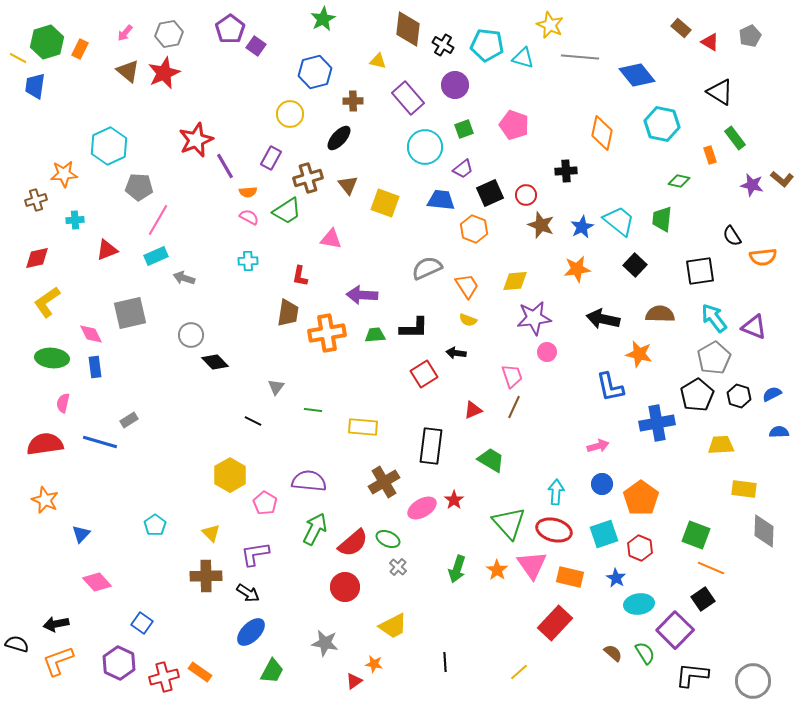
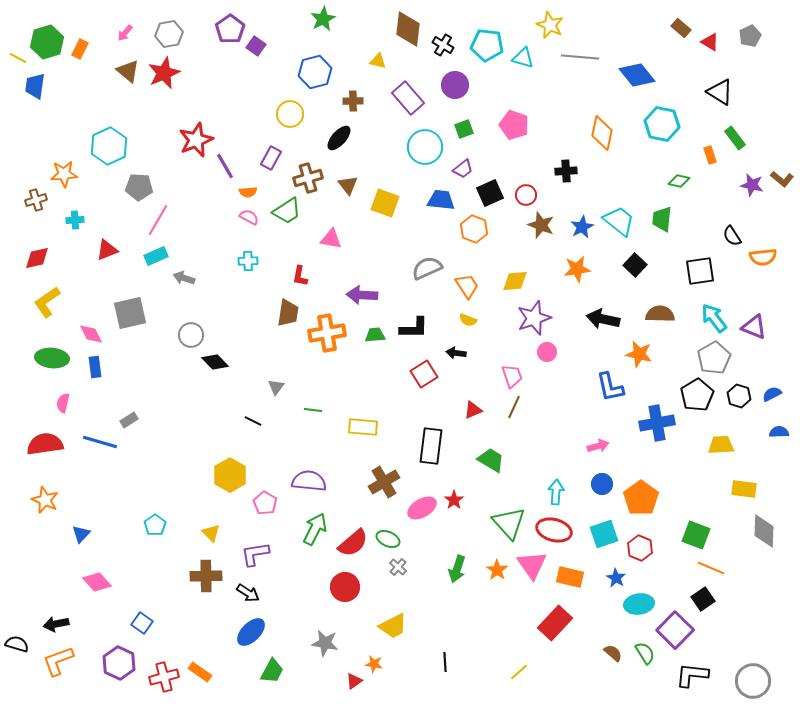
purple star at (534, 318): rotated 12 degrees counterclockwise
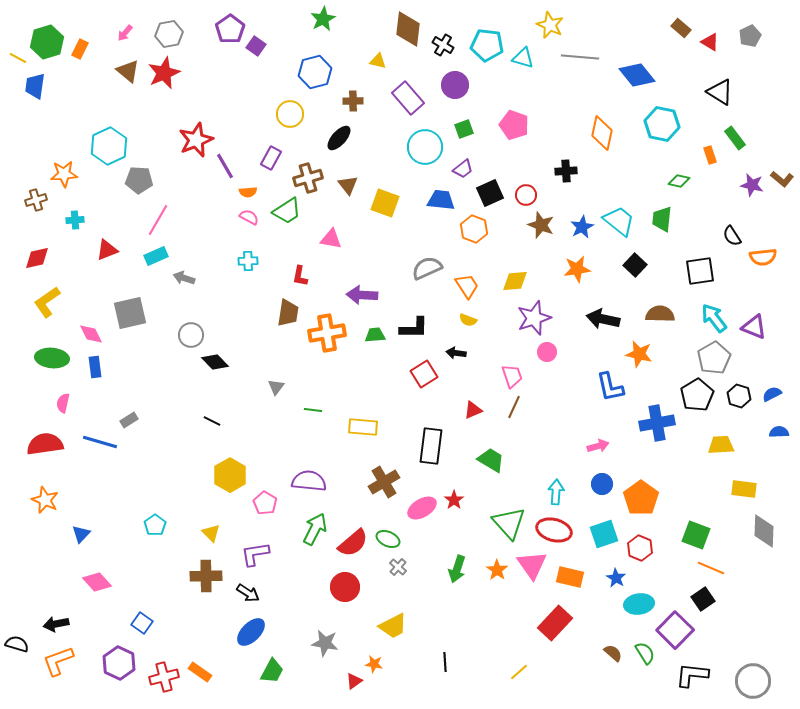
gray pentagon at (139, 187): moved 7 px up
black line at (253, 421): moved 41 px left
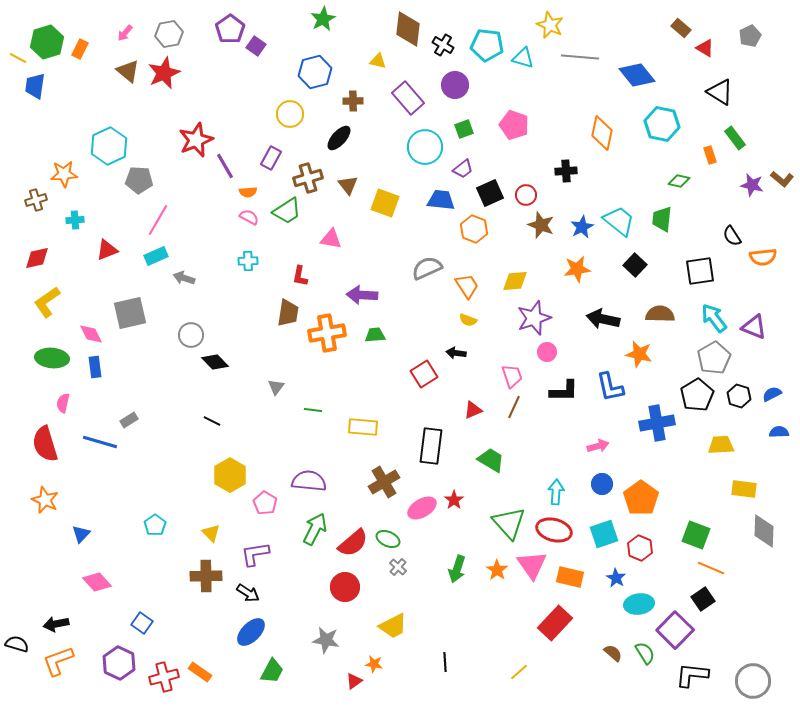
red triangle at (710, 42): moved 5 px left, 6 px down
black L-shape at (414, 328): moved 150 px right, 63 px down
red semicircle at (45, 444): rotated 99 degrees counterclockwise
gray star at (325, 643): moved 1 px right, 3 px up
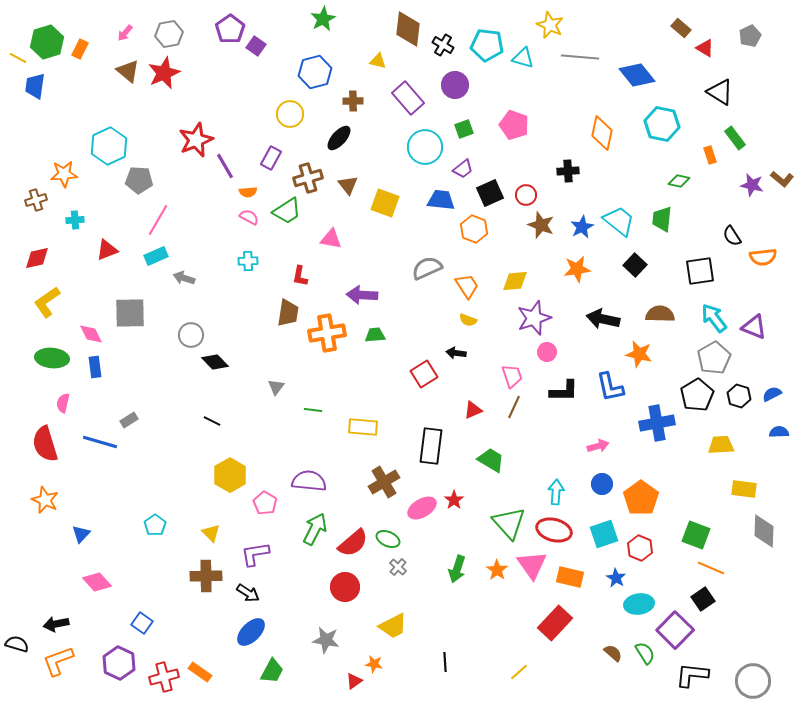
black cross at (566, 171): moved 2 px right
gray square at (130, 313): rotated 12 degrees clockwise
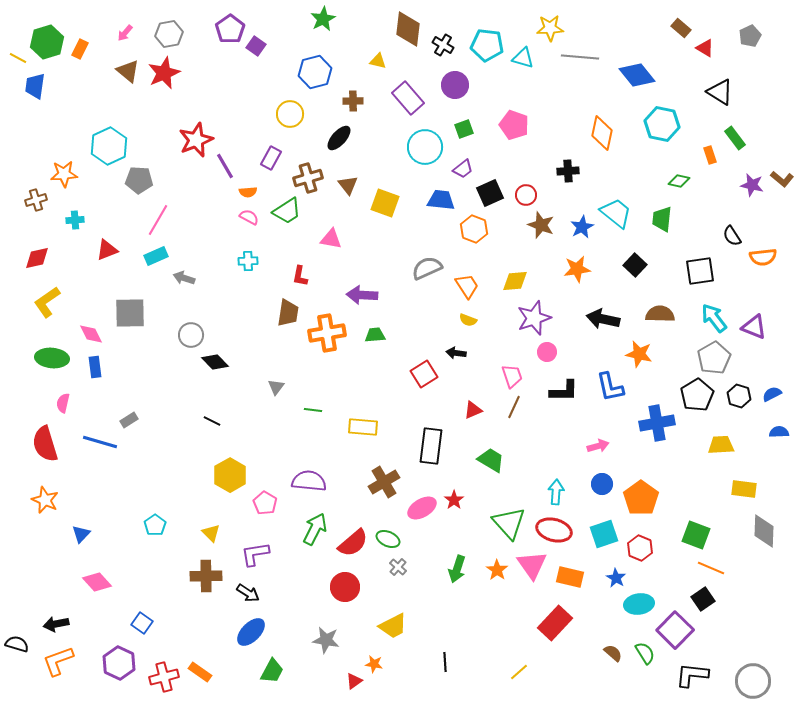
yellow star at (550, 25): moved 3 px down; rotated 28 degrees counterclockwise
cyan trapezoid at (619, 221): moved 3 px left, 8 px up
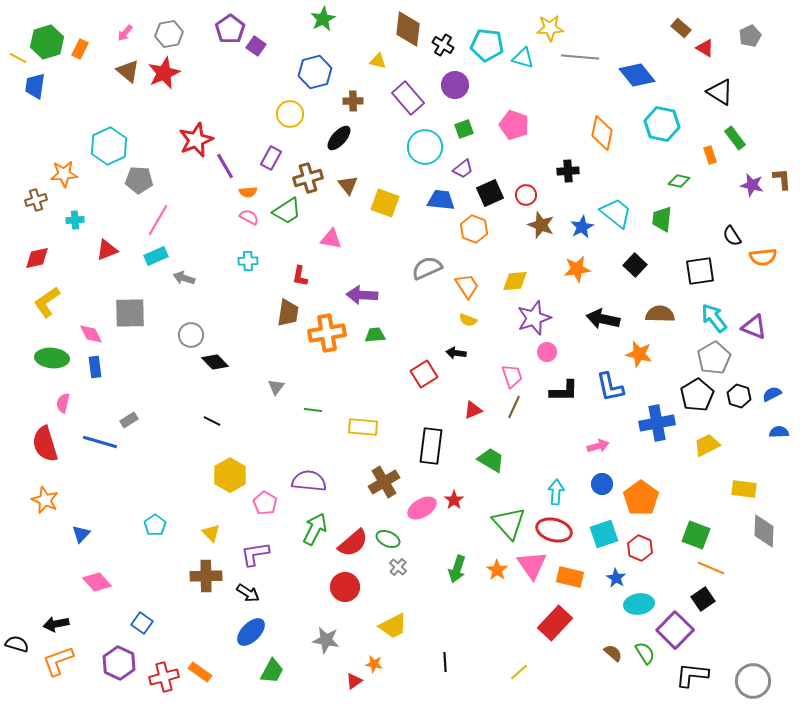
brown L-shape at (782, 179): rotated 135 degrees counterclockwise
yellow trapezoid at (721, 445): moved 14 px left; rotated 24 degrees counterclockwise
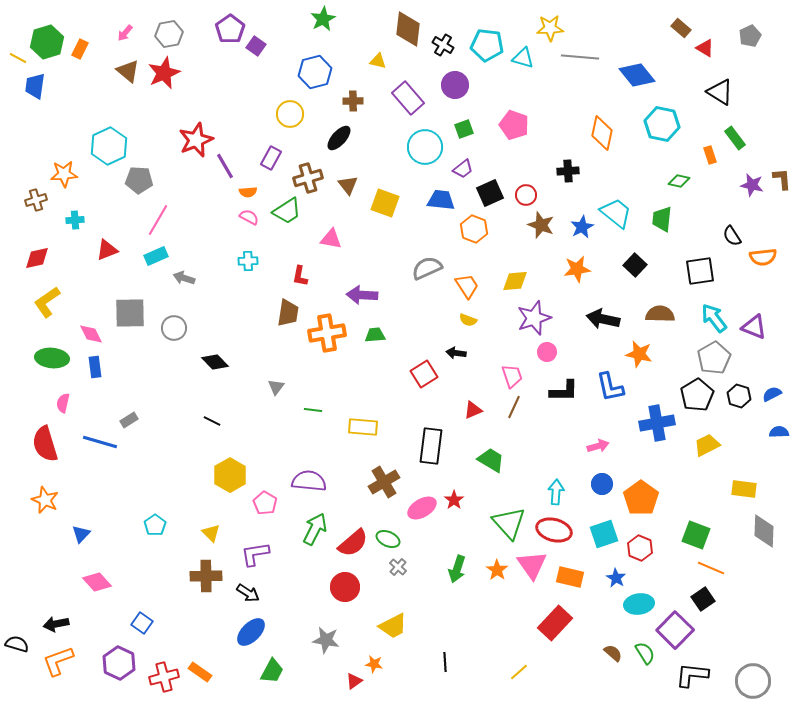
gray circle at (191, 335): moved 17 px left, 7 px up
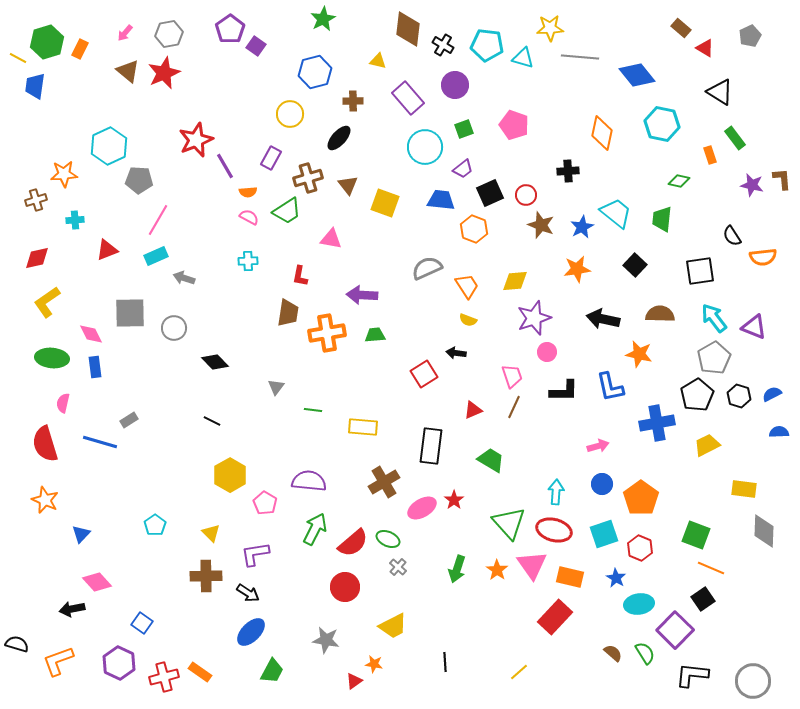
red rectangle at (555, 623): moved 6 px up
black arrow at (56, 624): moved 16 px right, 15 px up
